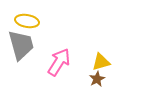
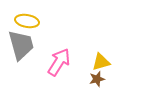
brown star: rotated 14 degrees clockwise
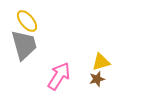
yellow ellipse: rotated 40 degrees clockwise
gray trapezoid: moved 3 px right
pink arrow: moved 14 px down
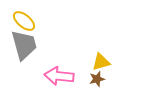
yellow ellipse: moved 3 px left; rotated 10 degrees counterclockwise
pink arrow: rotated 116 degrees counterclockwise
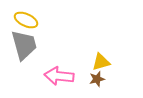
yellow ellipse: moved 2 px right, 1 px up; rotated 15 degrees counterclockwise
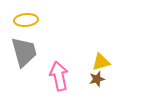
yellow ellipse: rotated 30 degrees counterclockwise
gray trapezoid: moved 7 px down
pink arrow: rotated 72 degrees clockwise
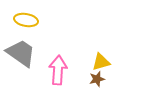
yellow ellipse: rotated 15 degrees clockwise
gray trapezoid: moved 3 px left, 1 px down; rotated 40 degrees counterclockwise
pink arrow: moved 1 px left, 6 px up; rotated 16 degrees clockwise
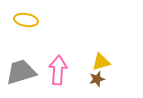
gray trapezoid: moved 19 px down; rotated 52 degrees counterclockwise
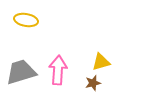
brown star: moved 4 px left, 4 px down
